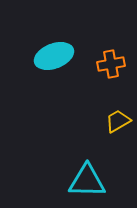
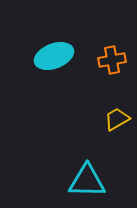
orange cross: moved 1 px right, 4 px up
yellow trapezoid: moved 1 px left, 2 px up
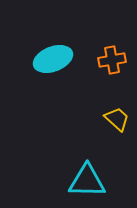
cyan ellipse: moved 1 px left, 3 px down
yellow trapezoid: rotated 72 degrees clockwise
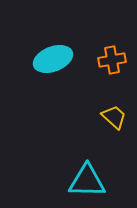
yellow trapezoid: moved 3 px left, 2 px up
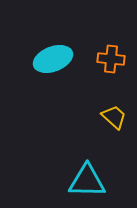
orange cross: moved 1 px left, 1 px up; rotated 16 degrees clockwise
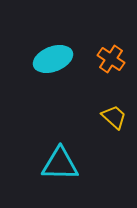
orange cross: rotated 28 degrees clockwise
cyan triangle: moved 27 px left, 17 px up
